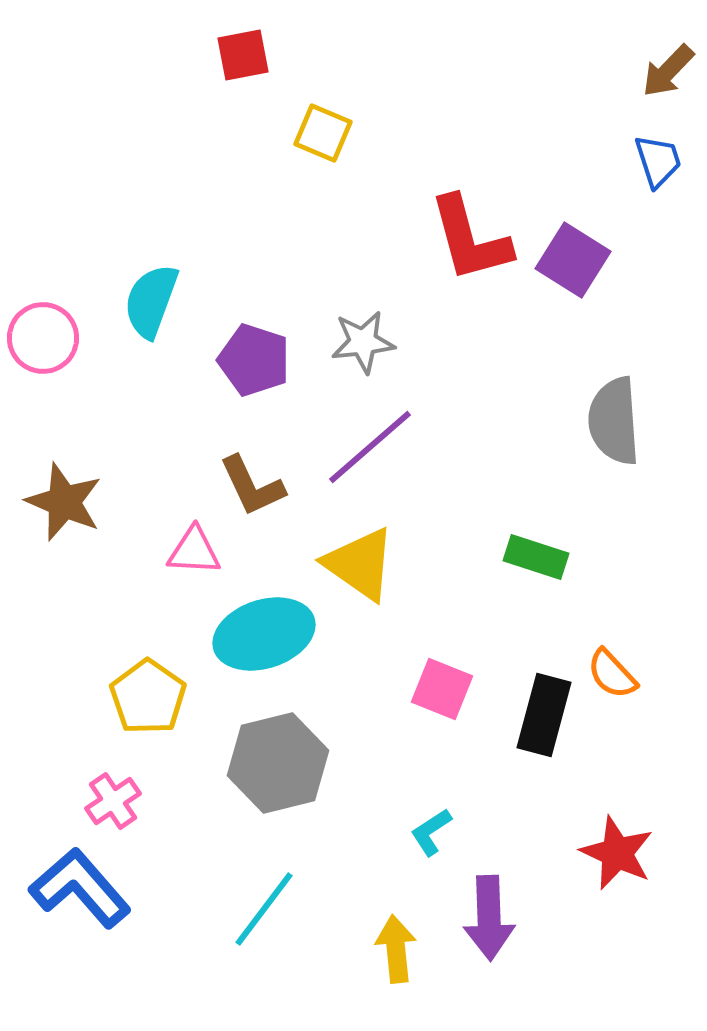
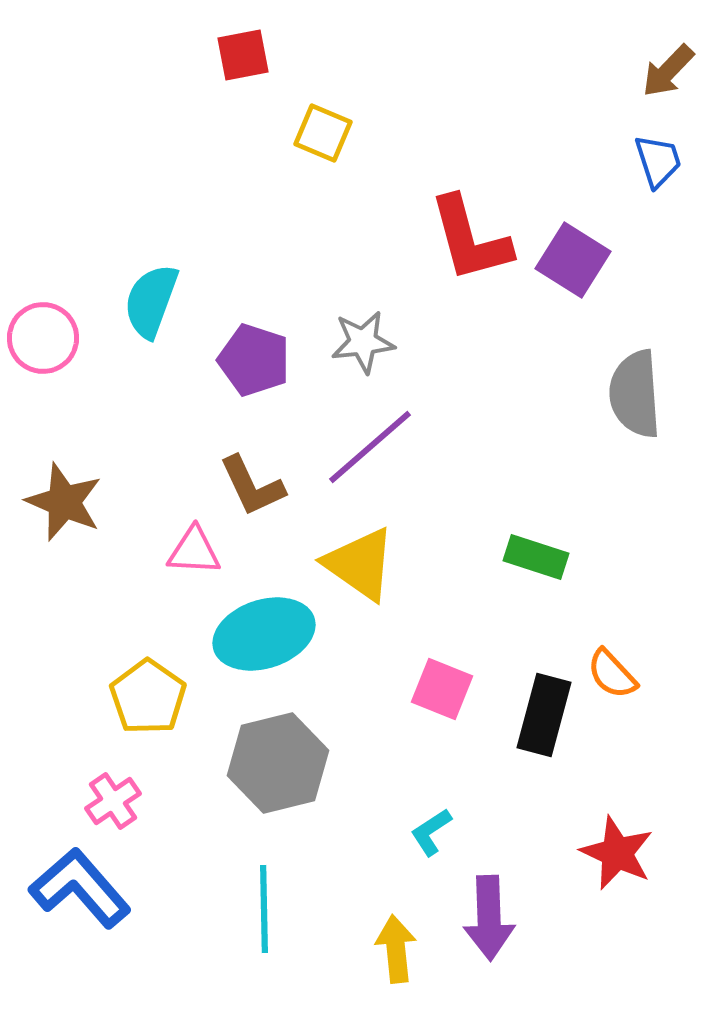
gray semicircle: moved 21 px right, 27 px up
cyan line: rotated 38 degrees counterclockwise
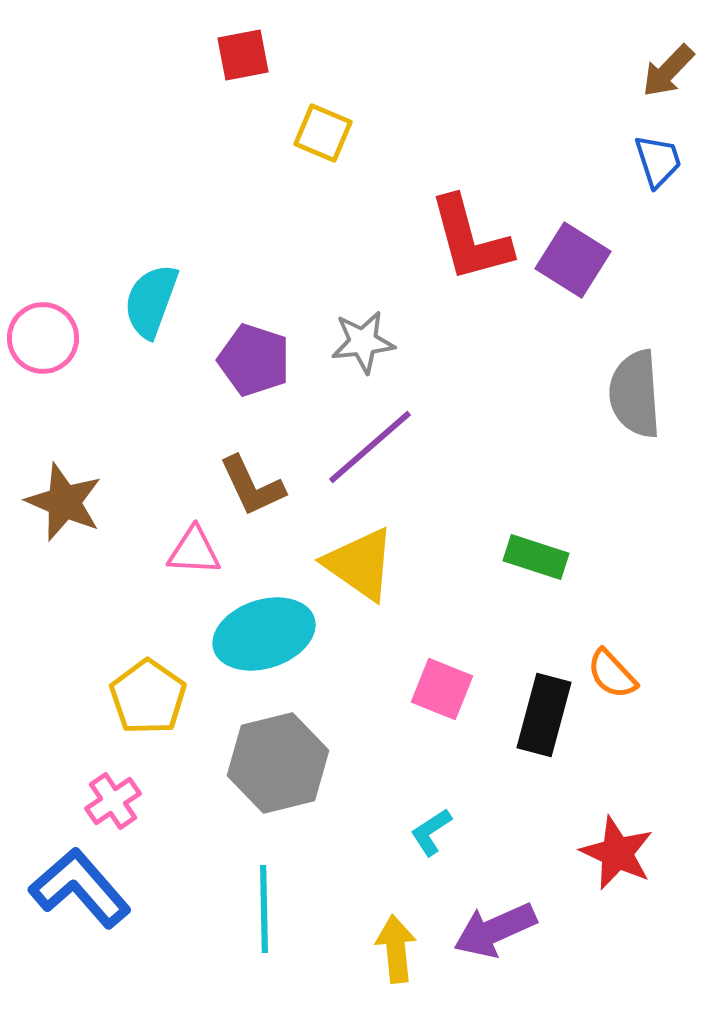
purple arrow: moved 6 px right, 12 px down; rotated 68 degrees clockwise
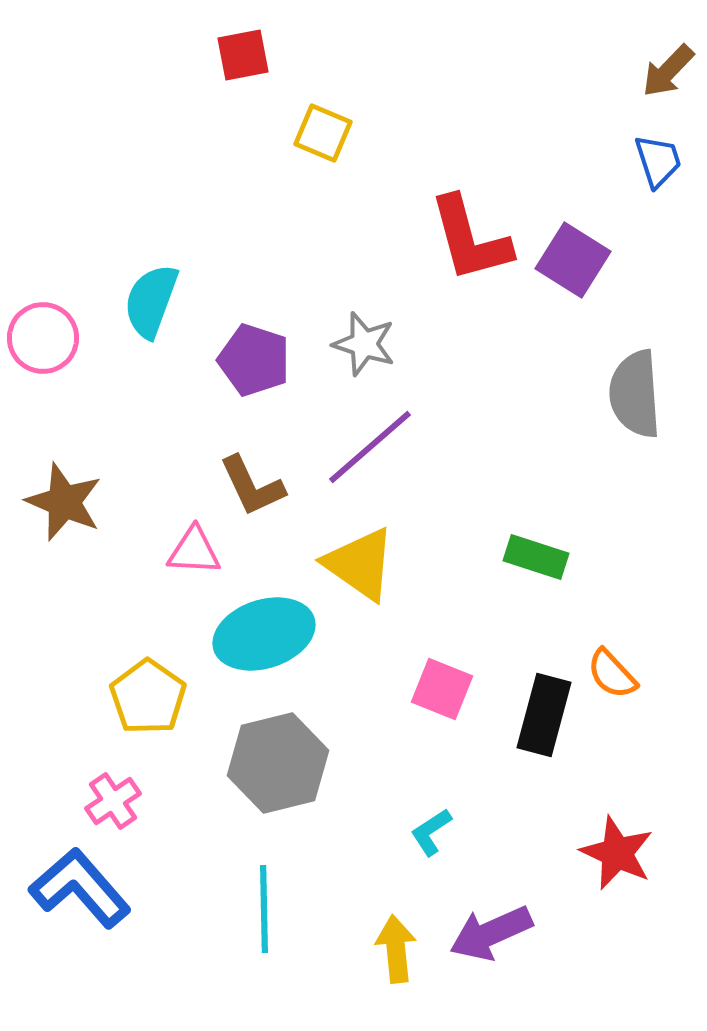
gray star: moved 1 px right, 2 px down; rotated 24 degrees clockwise
purple arrow: moved 4 px left, 3 px down
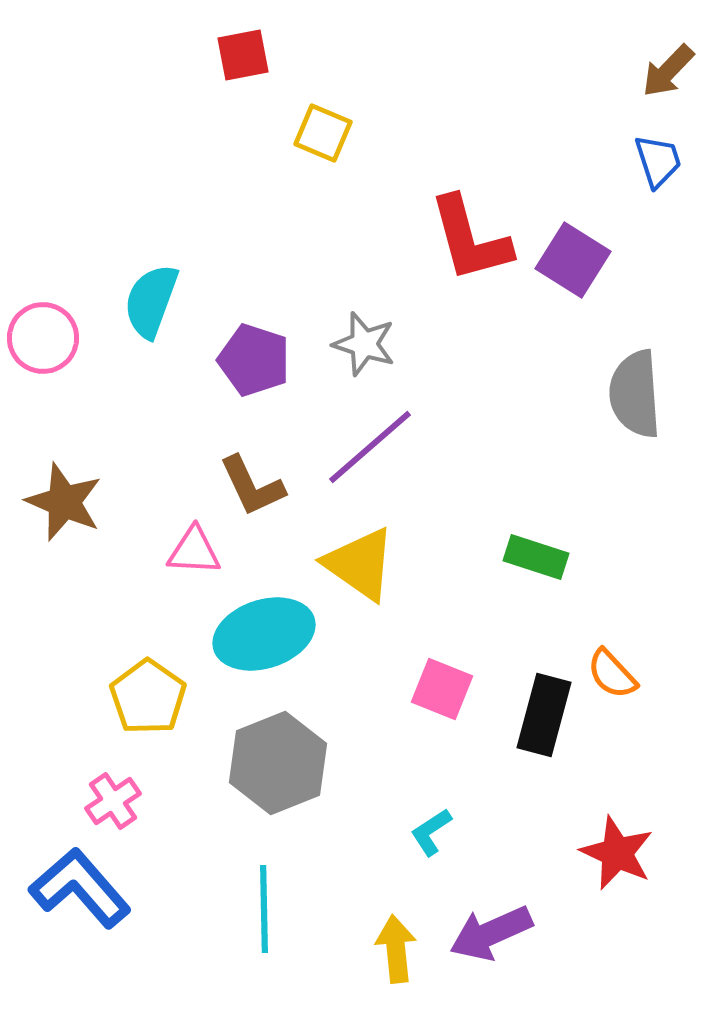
gray hexagon: rotated 8 degrees counterclockwise
